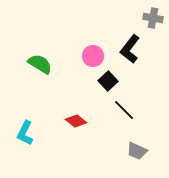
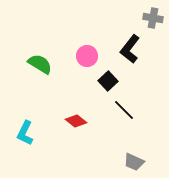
pink circle: moved 6 px left
gray trapezoid: moved 3 px left, 11 px down
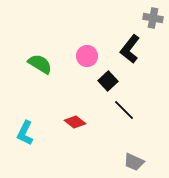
red diamond: moved 1 px left, 1 px down
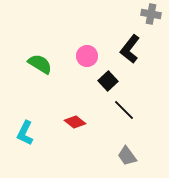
gray cross: moved 2 px left, 4 px up
gray trapezoid: moved 7 px left, 6 px up; rotated 30 degrees clockwise
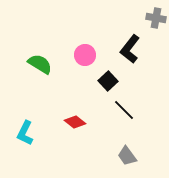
gray cross: moved 5 px right, 4 px down
pink circle: moved 2 px left, 1 px up
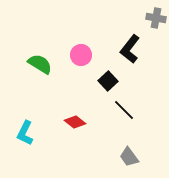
pink circle: moved 4 px left
gray trapezoid: moved 2 px right, 1 px down
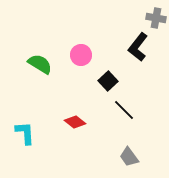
black L-shape: moved 8 px right, 2 px up
cyan L-shape: rotated 150 degrees clockwise
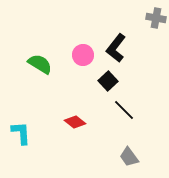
black L-shape: moved 22 px left, 1 px down
pink circle: moved 2 px right
cyan L-shape: moved 4 px left
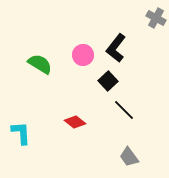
gray cross: rotated 18 degrees clockwise
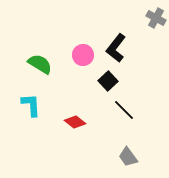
cyan L-shape: moved 10 px right, 28 px up
gray trapezoid: moved 1 px left
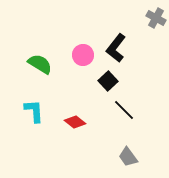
cyan L-shape: moved 3 px right, 6 px down
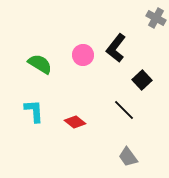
black square: moved 34 px right, 1 px up
